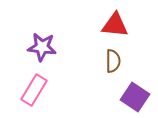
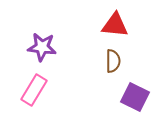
purple square: rotated 8 degrees counterclockwise
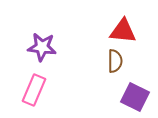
red triangle: moved 8 px right, 6 px down
brown semicircle: moved 2 px right
pink rectangle: rotated 8 degrees counterclockwise
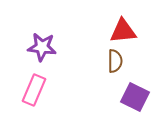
red triangle: rotated 12 degrees counterclockwise
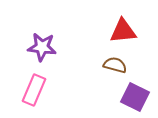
brown semicircle: moved 4 px down; rotated 75 degrees counterclockwise
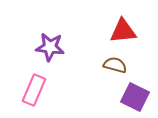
purple star: moved 8 px right
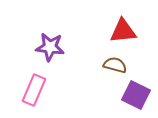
purple square: moved 1 px right, 2 px up
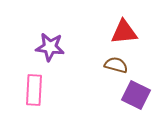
red triangle: moved 1 px right, 1 px down
brown semicircle: moved 1 px right
pink rectangle: rotated 20 degrees counterclockwise
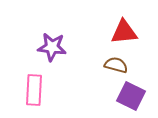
purple star: moved 2 px right
purple square: moved 5 px left, 1 px down
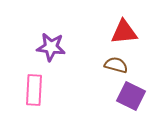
purple star: moved 1 px left
